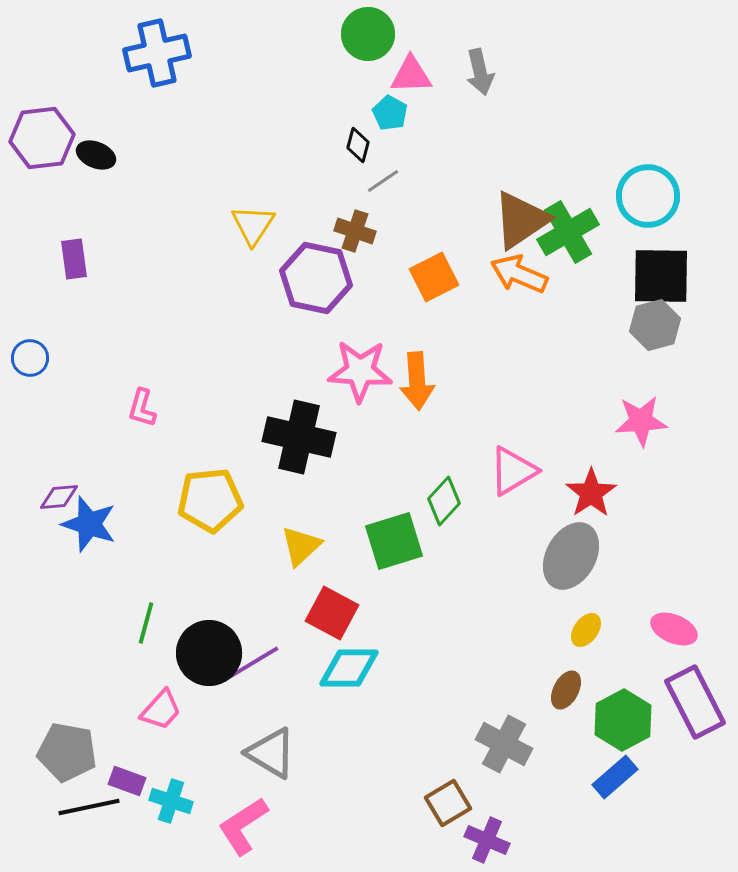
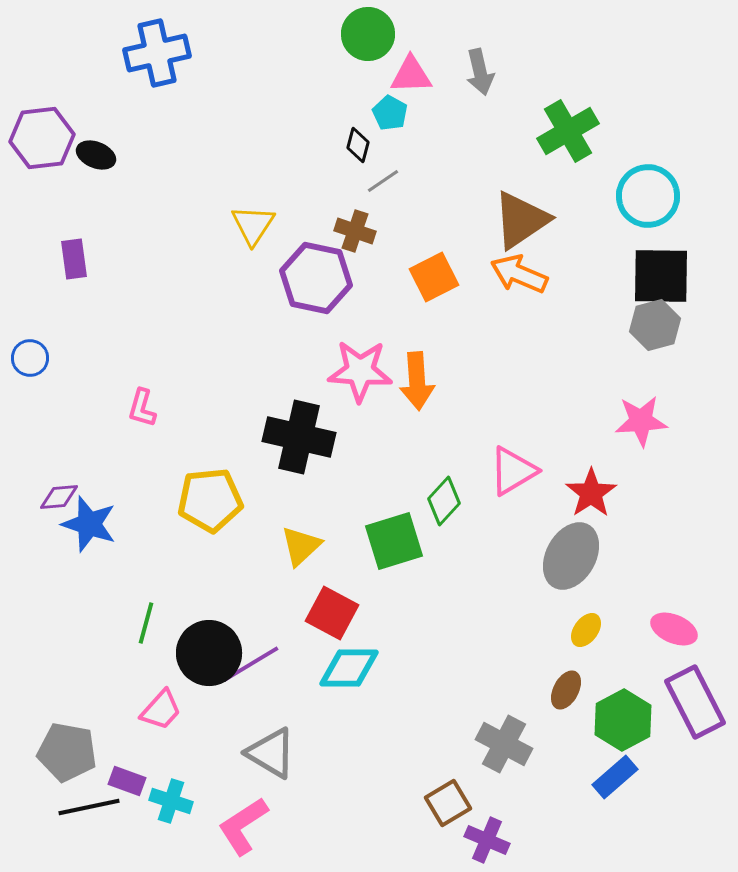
green cross at (568, 232): moved 101 px up
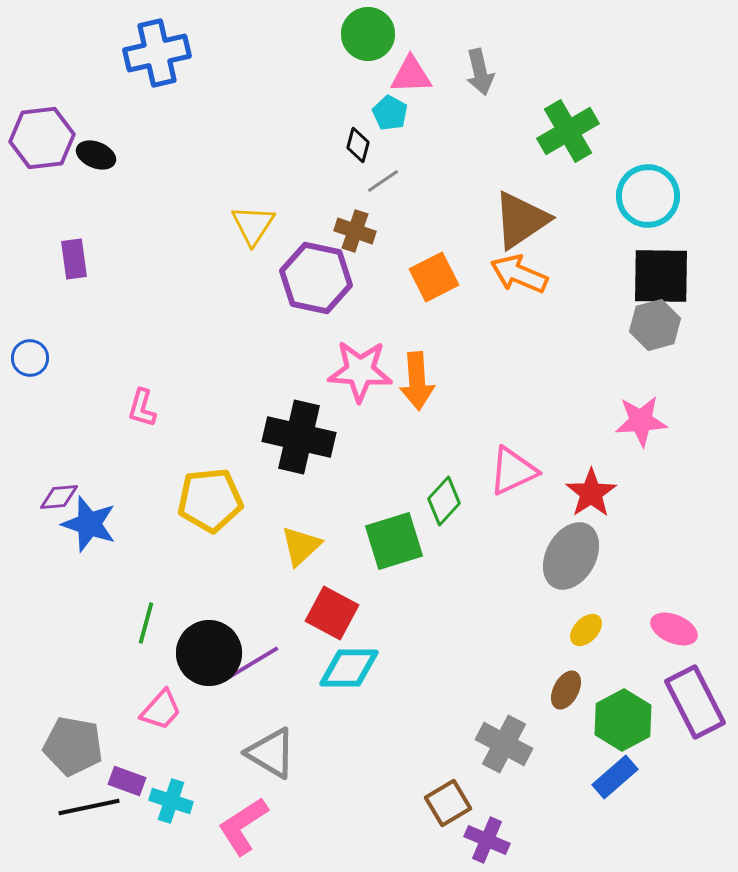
pink triangle at (513, 471): rotated 6 degrees clockwise
yellow ellipse at (586, 630): rotated 8 degrees clockwise
gray pentagon at (67, 752): moved 6 px right, 6 px up
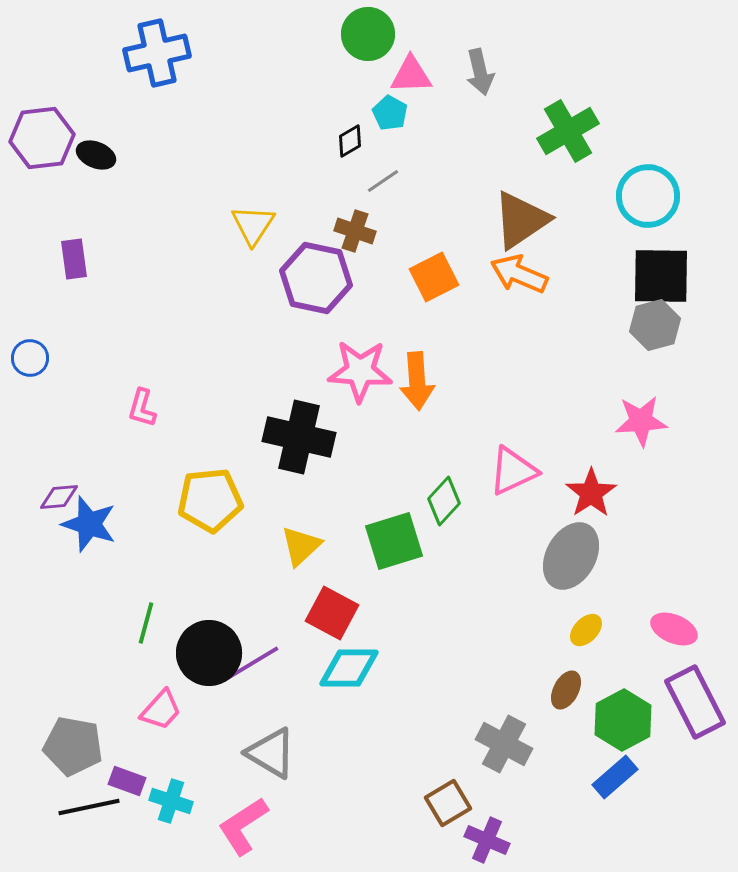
black diamond at (358, 145): moved 8 px left, 4 px up; rotated 44 degrees clockwise
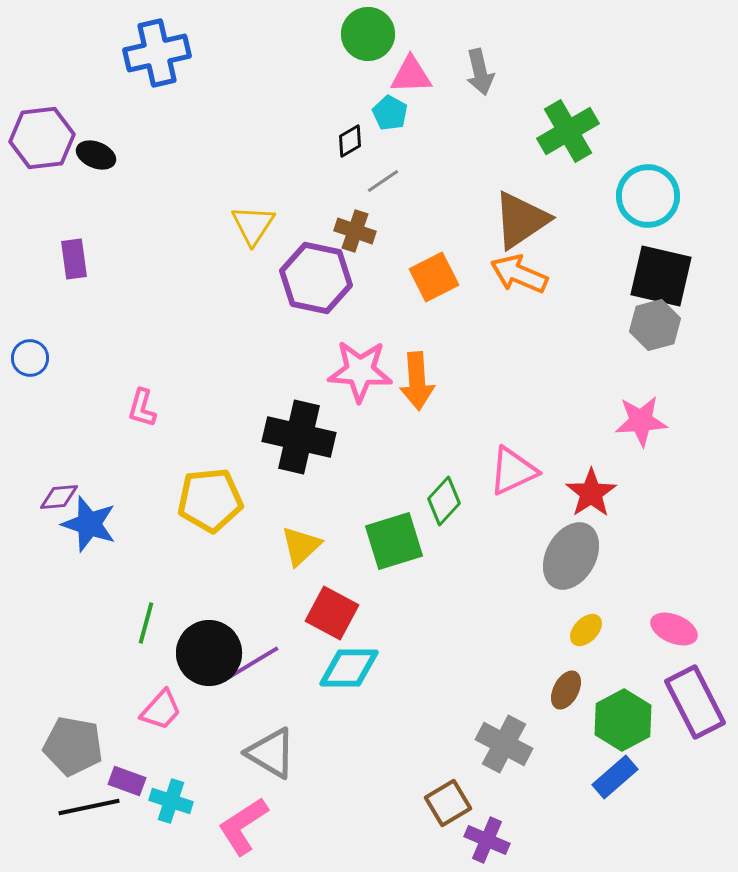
black square at (661, 276): rotated 12 degrees clockwise
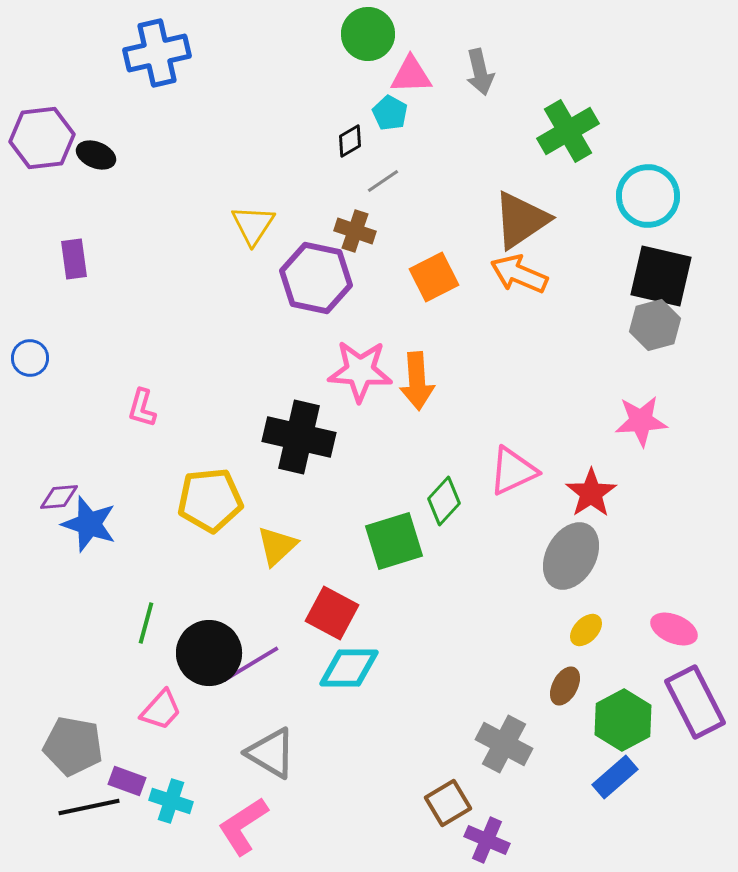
yellow triangle at (301, 546): moved 24 px left
brown ellipse at (566, 690): moved 1 px left, 4 px up
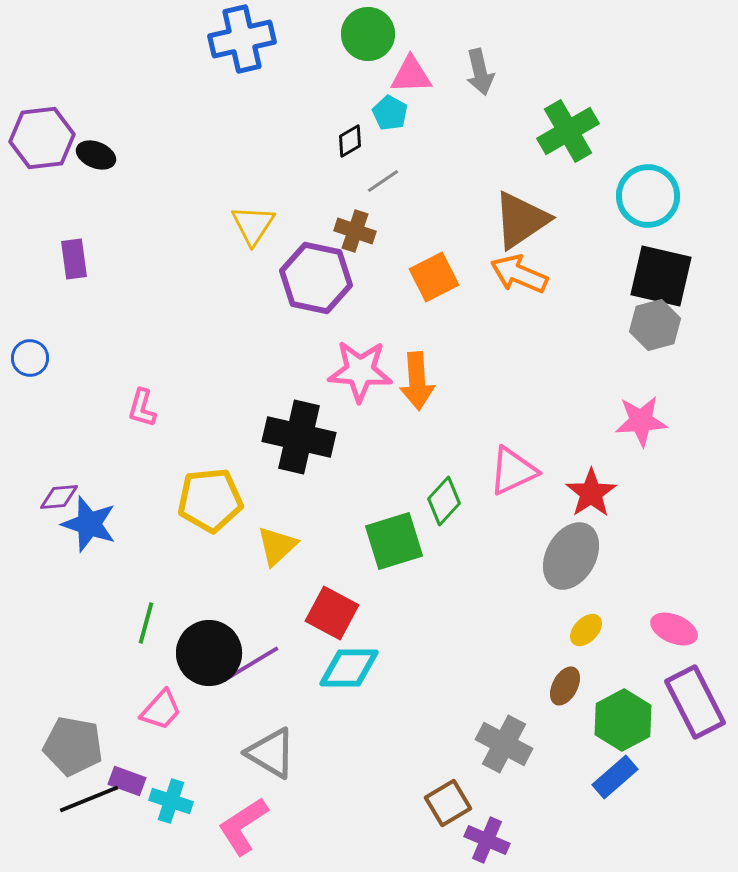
blue cross at (157, 53): moved 85 px right, 14 px up
black line at (89, 807): moved 8 px up; rotated 10 degrees counterclockwise
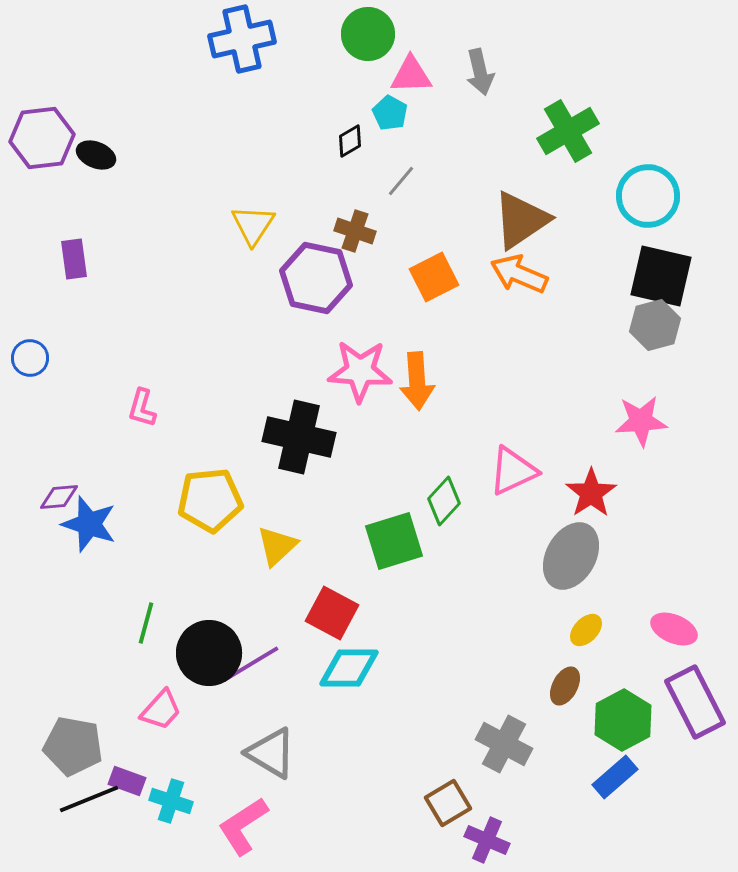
gray line at (383, 181): moved 18 px right; rotated 16 degrees counterclockwise
